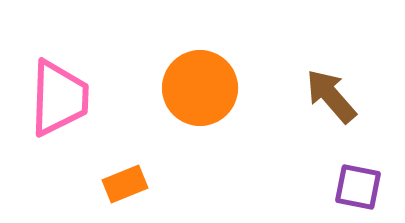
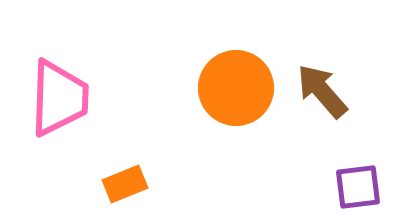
orange circle: moved 36 px right
brown arrow: moved 9 px left, 5 px up
purple square: rotated 18 degrees counterclockwise
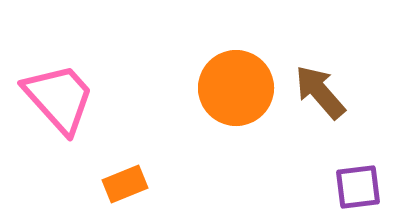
brown arrow: moved 2 px left, 1 px down
pink trapezoid: rotated 44 degrees counterclockwise
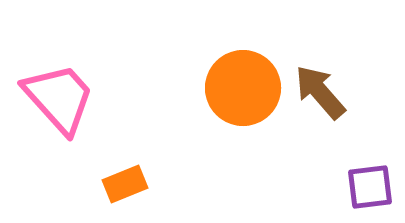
orange circle: moved 7 px right
purple square: moved 12 px right
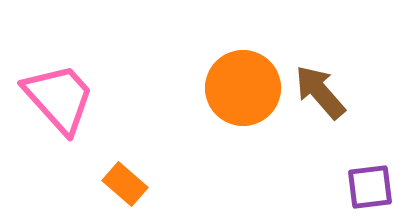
orange rectangle: rotated 63 degrees clockwise
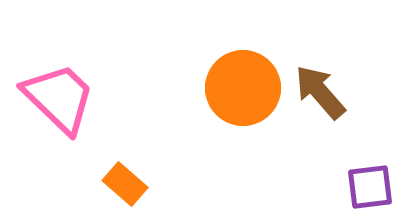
pink trapezoid: rotated 4 degrees counterclockwise
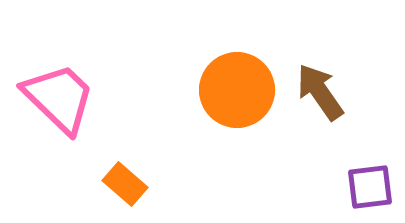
orange circle: moved 6 px left, 2 px down
brown arrow: rotated 6 degrees clockwise
